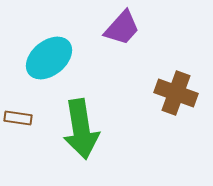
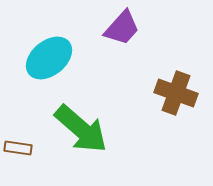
brown rectangle: moved 30 px down
green arrow: rotated 40 degrees counterclockwise
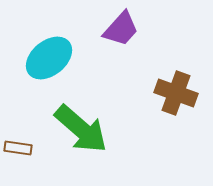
purple trapezoid: moved 1 px left, 1 px down
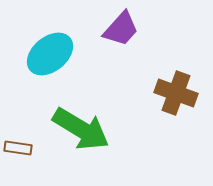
cyan ellipse: moved 1 px right, 4 px up
green arrow: rotated 10 degrees counterclockwise
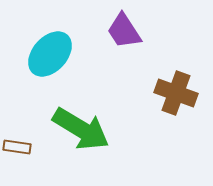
purple trapezoid: moved 3 px right, 2 px down; rotated 105 degrees clockwise
cyan ellipse: rotated 9 degrees counterclockwise
brown rectangle: moved 1 px left, 1 px up
